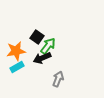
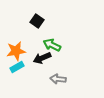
black square: moved 16 px up
green arrow: moved 4 px right, 1 px up; rotated 102 degrees counterclockwise
gray arrow: rotated 105 degrees counterclockwise
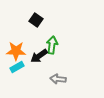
black square: moved 1 px left, 1 px up
green arrow: rotated 72 degrees clockwise
orange star: rotated 12 degrees clockwise
black arrow: moved 3 px left, 2 px up; rotated 12 degrees counterclockwise
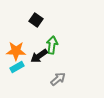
gray arrow: rotated 133 degrees clockwise
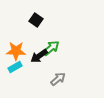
green arrow: moved 1 px left, 3 px down; rotated 42 degrees clockwise
cyan rectangle: moved 2 px left
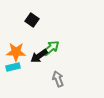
black square: moved 4 px left
orange star: moved 1 px down
cyan rectangle: moved 2 px left; rotated 16 degrees clockwise
gray arrow: rotated 70 degrees counterclockwise
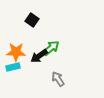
gray arrow: rotated 14 degrees counterclockwise
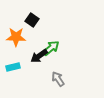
orange star: moved 15 px up
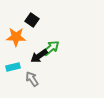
gray arrow: moved 26 px left
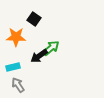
black square: moved 2 px right, 1 px up
gray arrow: moved 14 px left, 6 px down
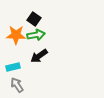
orange star: moved 2 px up
green arrow: moved 15 px left, 13 px up; rotated 30 degrees clockwise
gray arrow: moved 1 px left
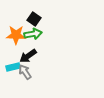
green arrow: moved 3 px left, 1 px up
black arrow: moved 11 px left
gray arrow: moved 8 px right, 13 px up
